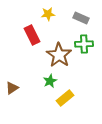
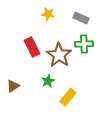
yellow star: rotated 16 degrees clockwise
red rectangle: moved 12 px down
green star: moved 2 px left
brown triangle: moved 1 px right, 2 px up
yellow rectangle: moved 3 px right, 1 px up; rotated 12 degrees counterclockwise
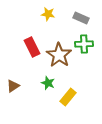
green star: moved 2 px down; rotated 24 degrees counterclockwise
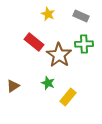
yellow star: rotated 16 degrees clockwise
gray rectangle: moved 2 px up
red rectangle: moved 2 px right, 5 px up; rotated 24 degrees counterclockwise
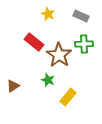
green star: moved 3 px up
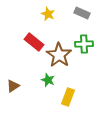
gray rectangle: moved 1 px right, 3 px up
yellow rectangle: rotated 18 degrees counterclockwise
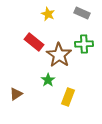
green star: rotated 16 degrees clockwise
brown triangle: moved 3 px right, 8 px down
